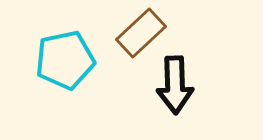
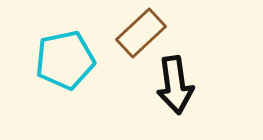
black arrow: rotated 6 degrees counterclockwise
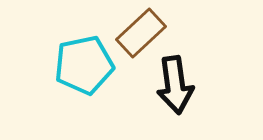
cyan pentagon: moved 19 px right, 5 px down
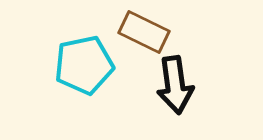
brown rectangle: moved 3 px right, 1 px up; rotated 69 degrees clockwise
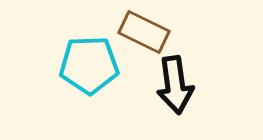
cyan pentagon: moved 5 px right; rotated 10 degrees clockwise
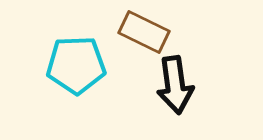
cyan pentagon: moved 13 px left
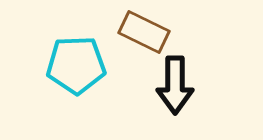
black arrow: rotated 8 degrees clockwise
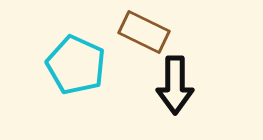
cyan pentagon: rotated 26 degrees clockwise
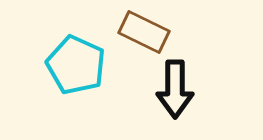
black arrow: moved 4 px down
